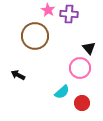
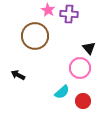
red circle: moved 1 px right, 2 px up
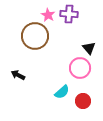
pink star: moved 5 px down
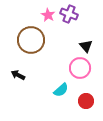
purple cross: rotated 18 degrees clockwise
brown circle: moved 4 px left, 4 px down
black triangle: moved 3 px left, 2 px up
cyan semicircle: moved 1 px left, 2 px up
red circle: moved 3 px right
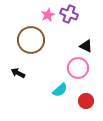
pink star: rotated 16 degrees clockwise
black triangle: rotated 24 degrees counterclockwise
pink circle: moved 2 px left
black arrow: moved 2 px up
cyan semicircle: moved 1 px left
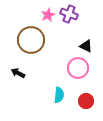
cyan semicircle: moved 1 px left, 5 px down; rotated 42 degrees counterclockwise
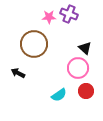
pink star: moved 1 px right, 2 px down; rotated 24 degrees clockwise
brown circle: moved 3 px right, 4 px down
black triangle: moved 1 px left, 2 px down; rotated 16 degrees clockwise
cyan semicircle: rotated 49 degrees clockwise
red circle: moved 10 px up
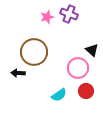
pink star: moved 2 px left; rotated 16 degrees counterclockwise
brown circle: moved 8 px down
black triangle: moved 7 px right, 2 px down
black arrow: rotated 24 degrees counterclockwise
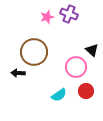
pink circle: moved 2 px left, 1 px up
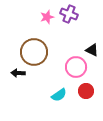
black triangle: rotated 16 degrees counterclockwise
